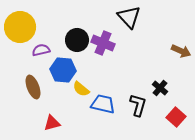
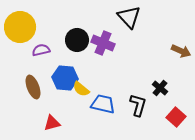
blue hexagon: moved 2 px right, 8 px down
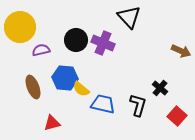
black circle: moved 1 px left
red square: moved 1 px right, 1 px up
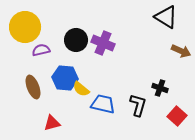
black triangle: moved 37 px right; rotated 15 degrees counterclockwise
yellow circle: moved 5 px right
black cross: rotated 21 degrees counterclockwise
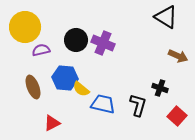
brown arrow: moved 3 px left, 5 px down
red triangle: rotated 12 degrees counterclockwise
